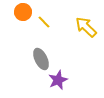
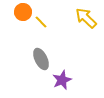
yellow line: moved 3 px left
yellow arrow: moved 9 px up
purple star: moved 4 px right
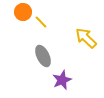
yellow arrow: moved 20 px down
gray ellipse: moved 2 px right, 3 px up
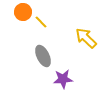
purple star: moved 1 px right, 1 px up; rotated 18 degrees clockwise
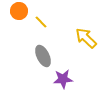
orange circle: moved 4 px left, 1 px up
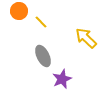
purple star: moved 1 px left; rotated 18 degrees counterclockwise
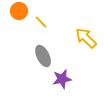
purple star: rotated 12 degrees clockwise
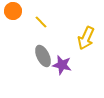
orange circle: moved 6 px left
yellow arrow: rotated 110 degrees counterclockwise
purple star: moved 14 px up; rotated 24 degrees clockwise
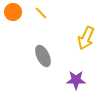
orange circle: moved 1 px down
yellow line: moved 9 px up
purple star: moved 14 px right, 15 px down; rotated 12 degrees counterclockwise
